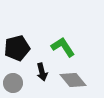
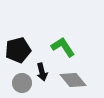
black pentagon: moved 1 px right, 2 px down
gray circle: moved 9 px right
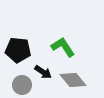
black pentagon: rotated 20 degrees clockwise
black arrow: moved 1 px right; rotated 42 degrees counterclockwise
gray circle: moved 2 px down
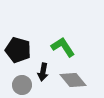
black pentagon: rotated 10 degrees clockwise
black arrow: rotated 66 degrees clockwise
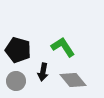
gray circle: moved 6 px left, 4 px up
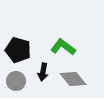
green L-shape: rotated 20 degrees counterclockwise
gray diamond: moved 1 px up
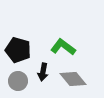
gray circle: moved 2 px right
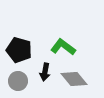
black pentagon: moved 1 px right
black arrow: moved 2 px right
gray diamond: moved 1 px right
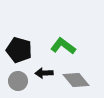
green L-shape: moved 1 px up
black arrow: moved 1 px left, 1 px down; rotated 78 degrees clockwise
gray diamond: moved 2 px right, 1 px down
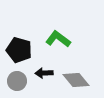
green L-shape: moved 5 px left, 7 px up
gray circle: moved 1 px left
